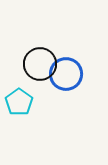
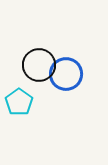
black circle: moved 1 px left, 1 px down
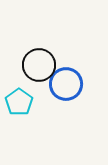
blue circle: moved 10 px down
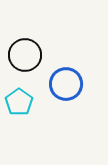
black circle: moved 14 px left, 10 px up
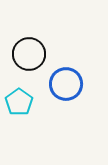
black circle: moved 4 px right, 1 px up
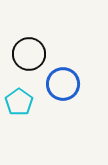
blue circle: moved 3 px left
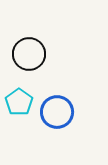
blue circle: moved 6 px left, 28 px down
